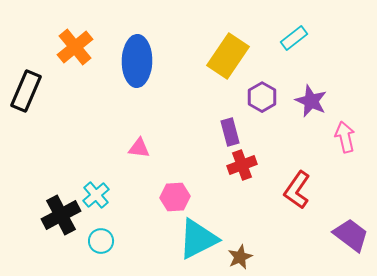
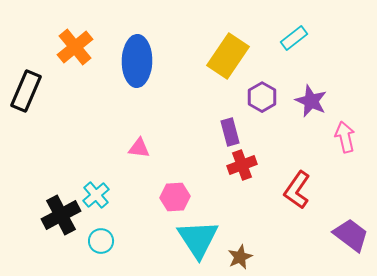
cyan triangle: rotated 36 degrees counterclockwise
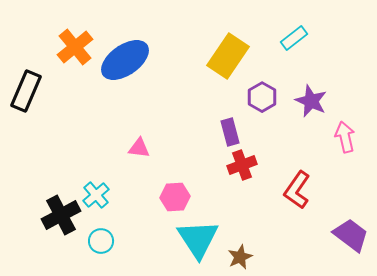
blue ellipse: moved 12 px left, 1 px up; rotated 54 degrees clockwise
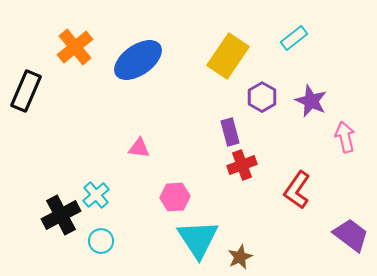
blue ellipse: moved 13 px right
